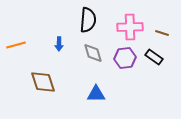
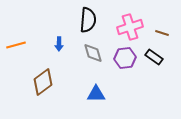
pink cross: rotated 15 degrees counterclockwise
brown diamond: rotated 72 degrees clockwise
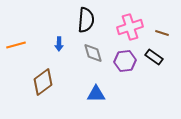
black semicircle: moved 2 px left
purple hexagon: moved 3 px down
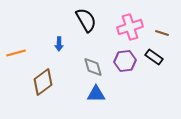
black semicircle: rotated 35 degrees counterclockwise
orange line: moved 8 px down
gray diamond: moved 14 px down
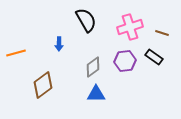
gray diamond: rotated 70 degrees clockwise
brown diamond: moved 3 px down
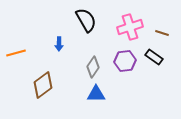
gray diamond: rotated 20 degrees counterclockwise
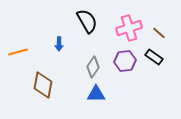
black semicircle: moved 1 px right, 1 px down
pink cross: moved 1 px left, 1 px down
brown line: moved 3 px left; rotated 24 degrees clockwise
orange line: moved 2 px right, 1 px up
brown diamond: rotated 44 degrees counterclockwise
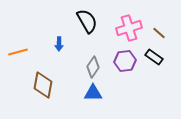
blue triangle: moved 3 px left, 1 px up
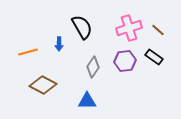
black semicircle: moved 5 px left, 6 px down
brown line: moved 1 px left, 3 px up
orange line: moved 10 px right
brown diamond: rotated 72 degrees counterclockwise
blue triangle: moved 6 px left, 8 px down
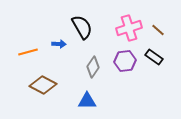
blue arrow: rotated 88 degrees counterclockwise
